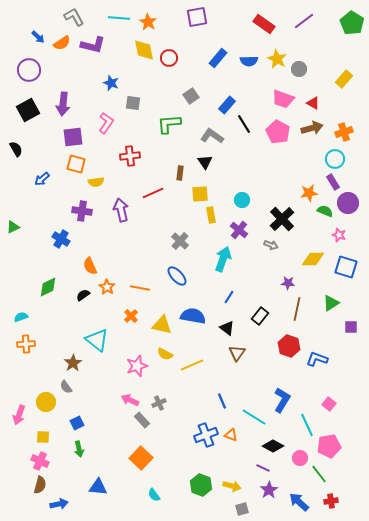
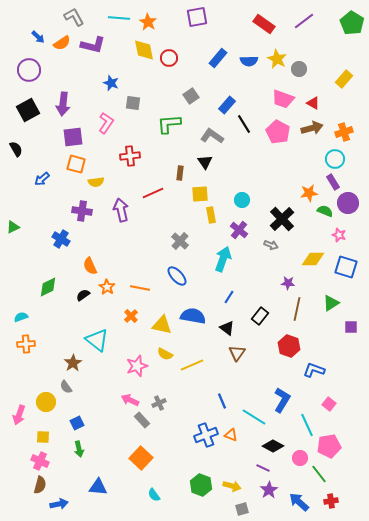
blue L-shape at (317, 359): moved 3 px left, 11 px down
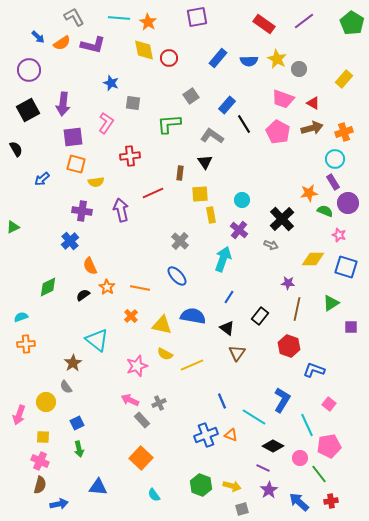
blue cross at (61, 239): moved 9 px right, 2 px down; rotated 18 degrees clockwise
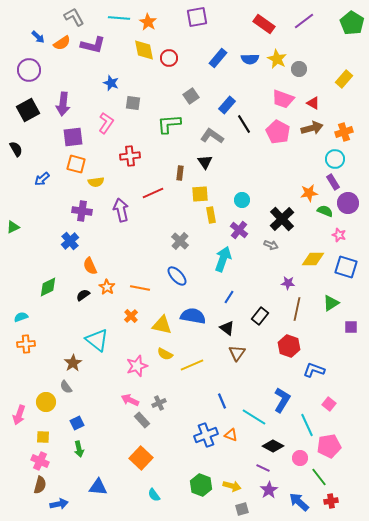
blue semicircle at (249, 61): moved 1 px right, 2 px up
green line at (319, 474): moved 3 px down
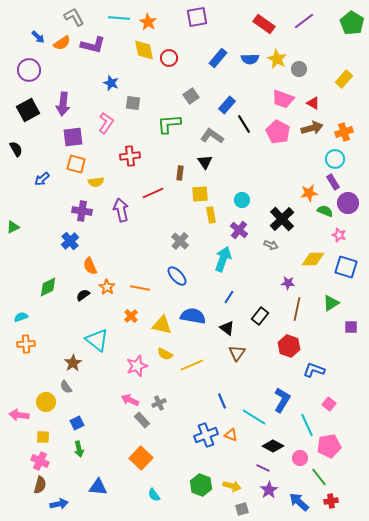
pink arrow at (19, 415): rotated 78 degrees clockwise
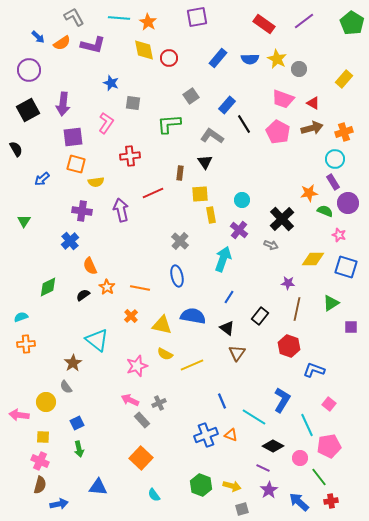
green triangle at (13, 227): moved 11 px right, 6 px up; rotated 32 degrees counterclockwise
blue ellipse at (177, 276): rotated 30 degrees clockwise
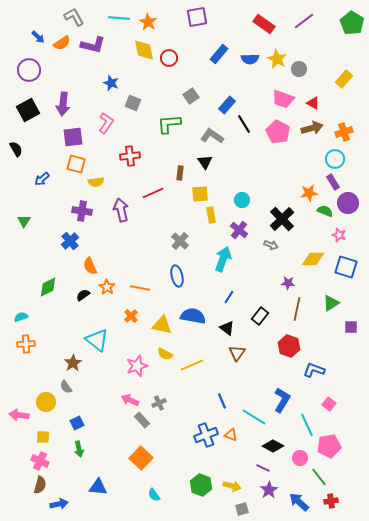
blue rectangle at (218, 58): moved 1 px right, 4 px up
gray square at (133, 103): rotated 14 degrees clockwise
